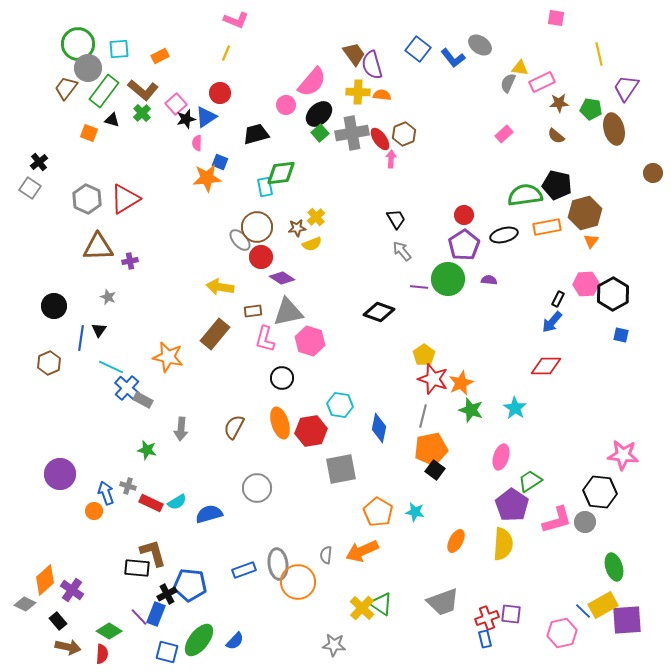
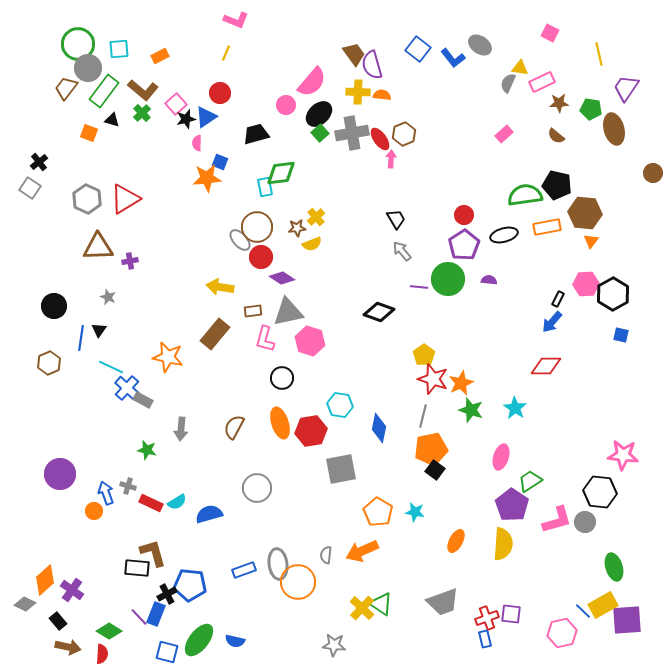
pink square at (556, 18): moved 6 px left, 15 px down; rotated 18 degrees clockwise
brown hexagon at (585, 213): rotated 20 degrees clockwise
blue semicircle at (235, 641): rotated 60 degrees clockwise
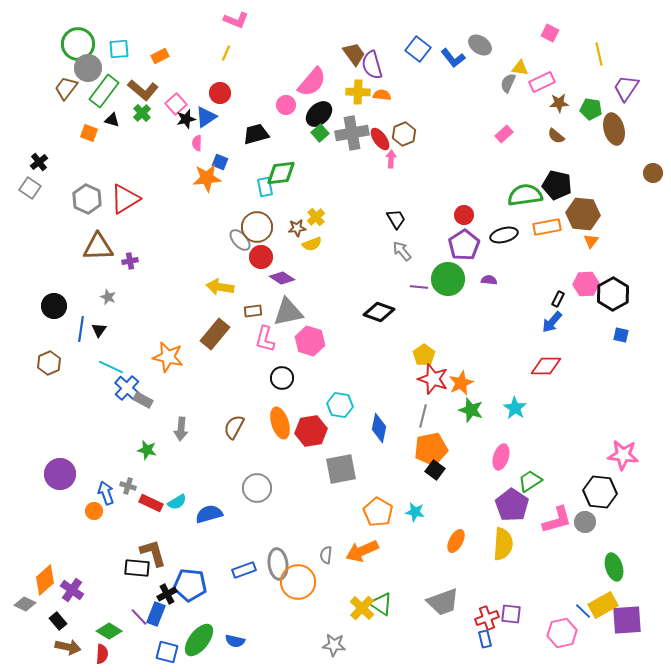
brown hexagon at (585, 213): moved 2 px left, 1 px down
blue line at (81, 338): moved 9 px up
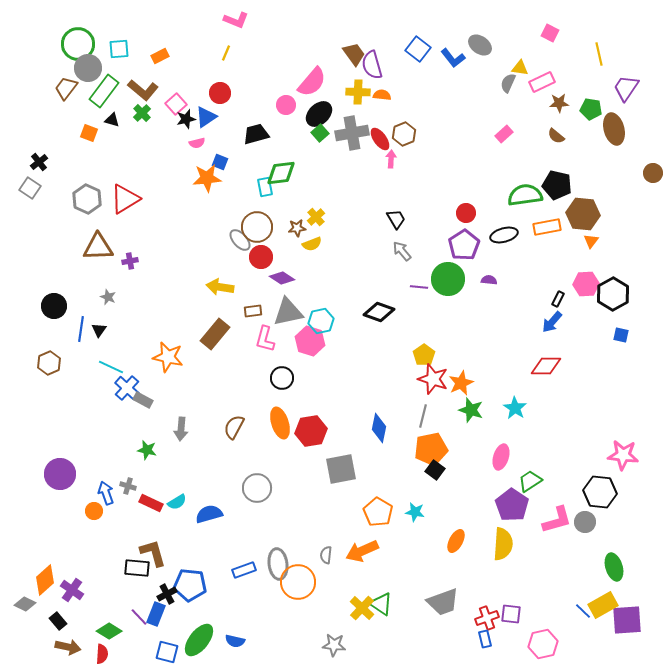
pink semicircle at (197, 143): rotated 105 degrees counterclockwise
red circle at (464, 215): moved 2 px right, 2 px up
cyan hexagon at (340, 405): moved 19 px left, 84 px up; rotated 20 degrees counterclockwise
pink hexagon at (562, 633): moved 19 px left, 11 px down
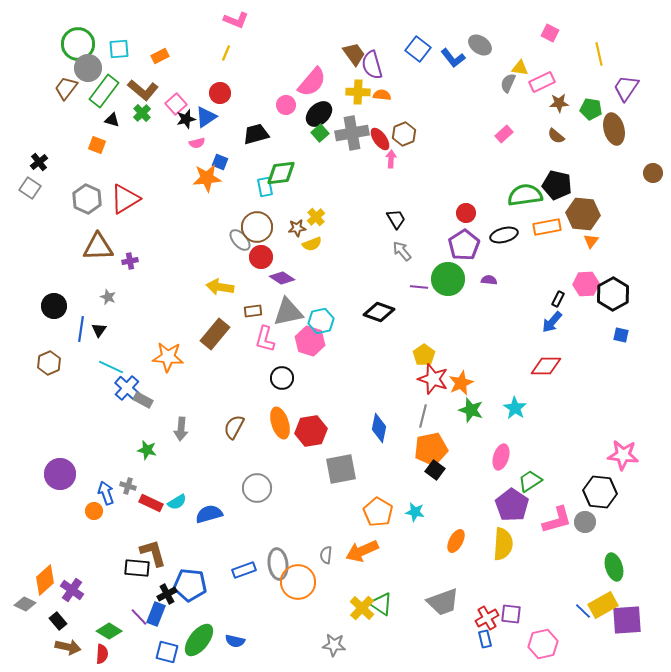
orange square at (89, 133): moved 8 px right, 12 px down
orange star at (168, 357): rotated 8 degrees counterclockwise
red cross at (487, 618): rotated 10 degrees counterclockwise
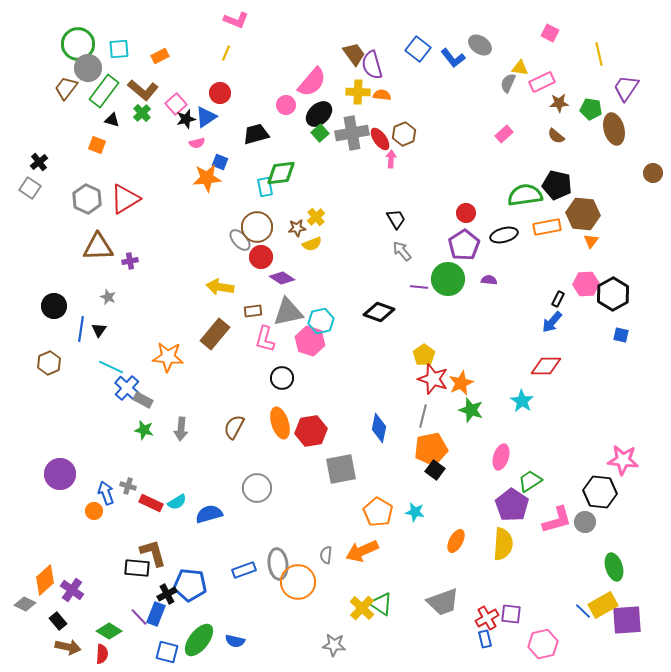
cyan star at (515, 408): moved 7 px right, 7 px up
green star at (147, 450): moved 3 px left, 20 px up
pink star at (623, 455): moved 5 px down
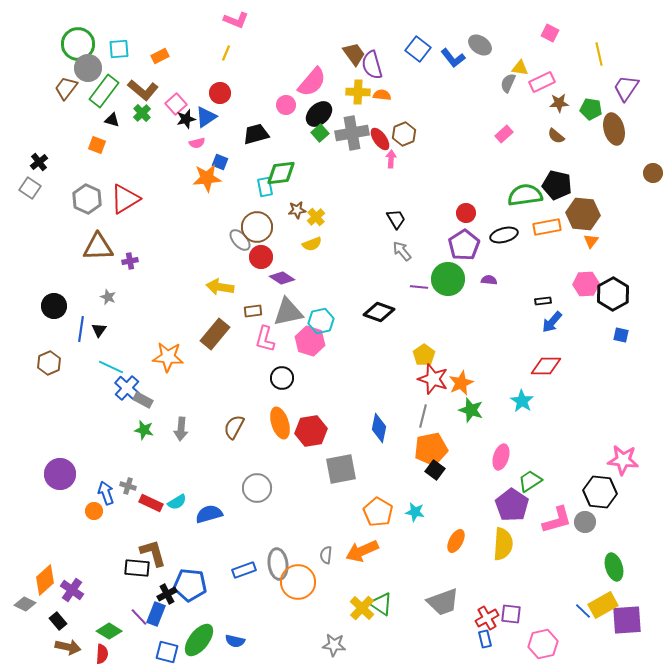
brown star at (297, 228): moved 18 px up
black rectangle at (558, 299): moved 15 px left, 2 px down; rotated 56 degrees clockwise
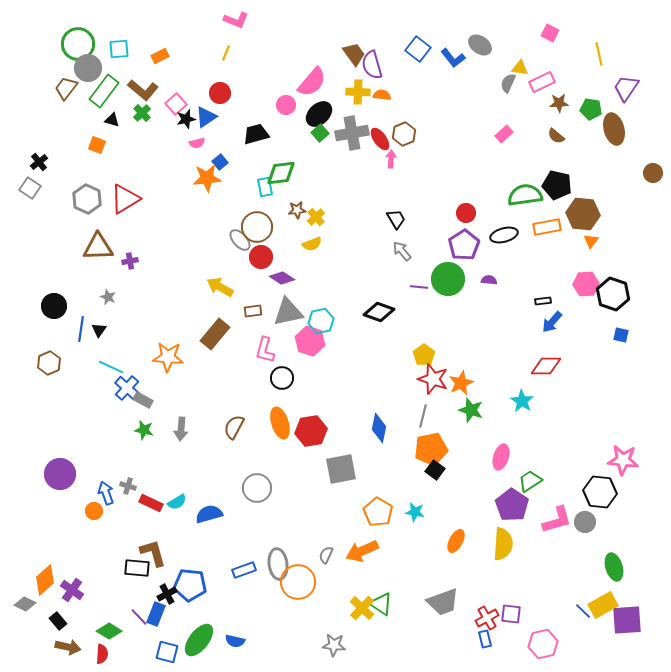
blue square at (220, 162): rotated 28 degrees clockwise
yellow arrow at (220, 287): rotated 20 degrees clockwise
black hexagon at (613, 294): rotated 12 degrees counterclockwise
pink L-shape at (265, 339): moved 11 px down
gray semicircle at (326, 555): rotated 18 degrees clockwise
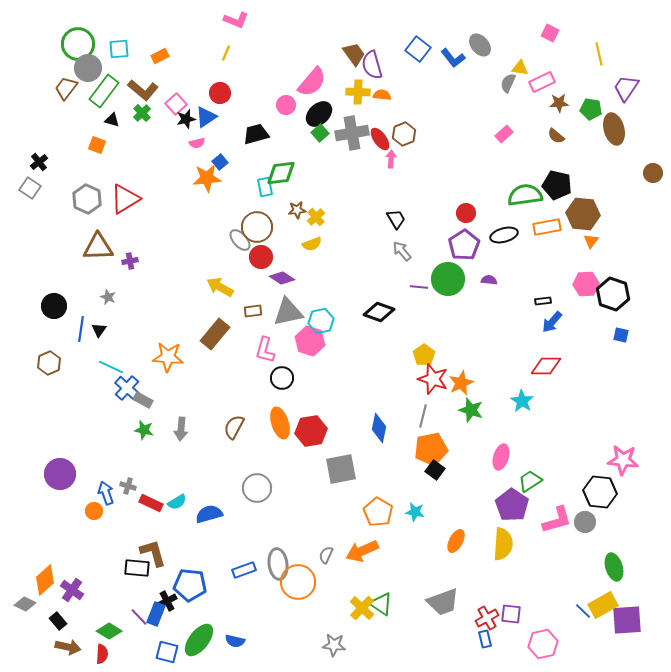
gray ellipse at (480, 45): rotated 15 degrees clockwise
black cross at (167, 594): moved 7 px down
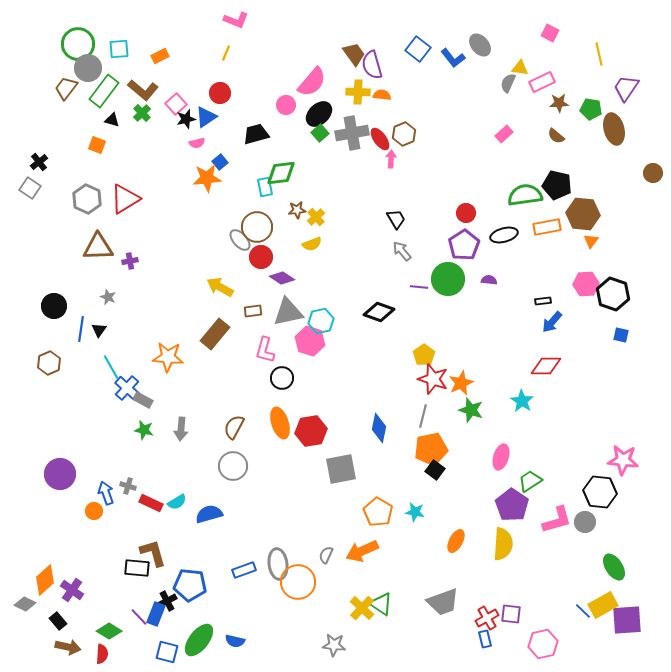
cyan line at (111, 367): rotated 35 degrees clockwise
gray circle at (257, 488): moved 24 px left, 22 px up
green ellipse at (614, 567): rotated 16 degrees counterclockwise
